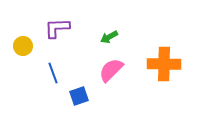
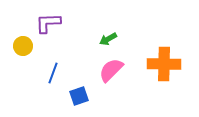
purple L-shape: moved 9 px left, 5 px up
green arrow: moved 1 px left, 2 px down
blue line: rotated 40 degrees clockwise
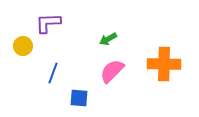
pink semicircle: moved 1 px right, 1 px down
blue square: moved 2 px down; rotated 24 degrees clockwise
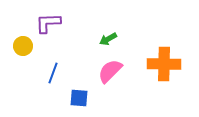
pink semicircle: moved 2 px left
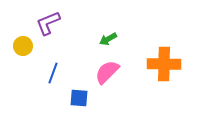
purple L-shape: rotated 20 degrees counterclockwise
pink semicircle: moved 3 px left, 1 px down
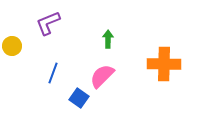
green arrow: rotated 120 degrees clockwise
yellow circle: moved 11 px left
pink semicircle: moved 5 px left, 4 px down
blue square: rotated 30 degrees clockwise
